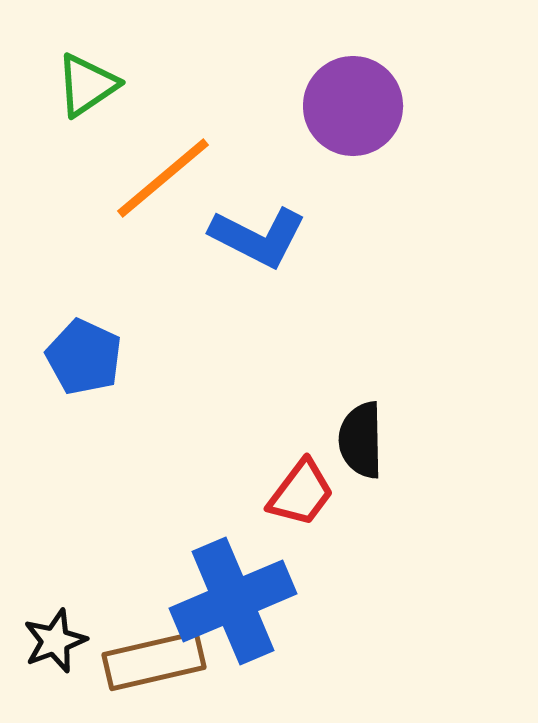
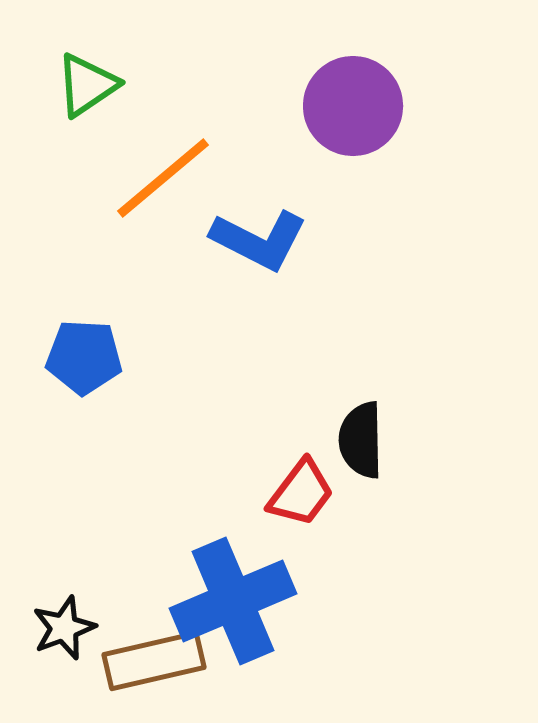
blue L-shape: moved 1 px right, 3 px down
blue pentagon: rotated 22 degrees counterclockwise
black star: moved 9 px right, 13 px up
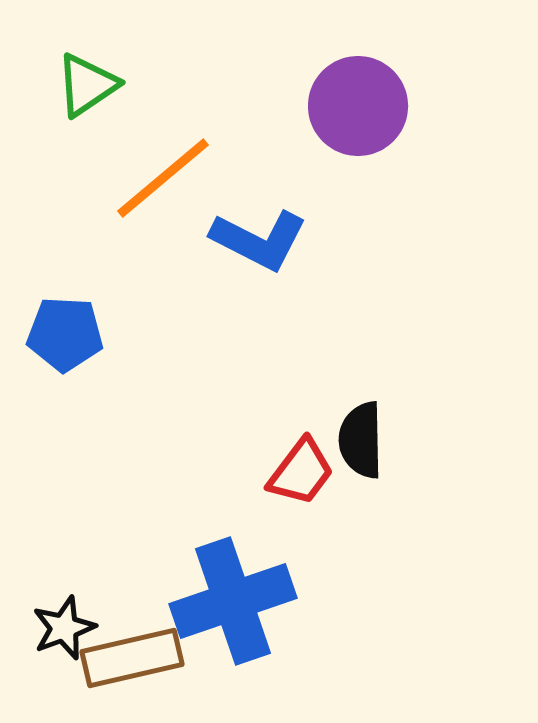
purple circle: moved 5 px right
blue pentagon: moved 19 px left, 23 px up
red trapezoid: moved 21 px up
blue cross: rotated 4 degrees clockwise
brown rectangle: moved 22 px left, 3 px up
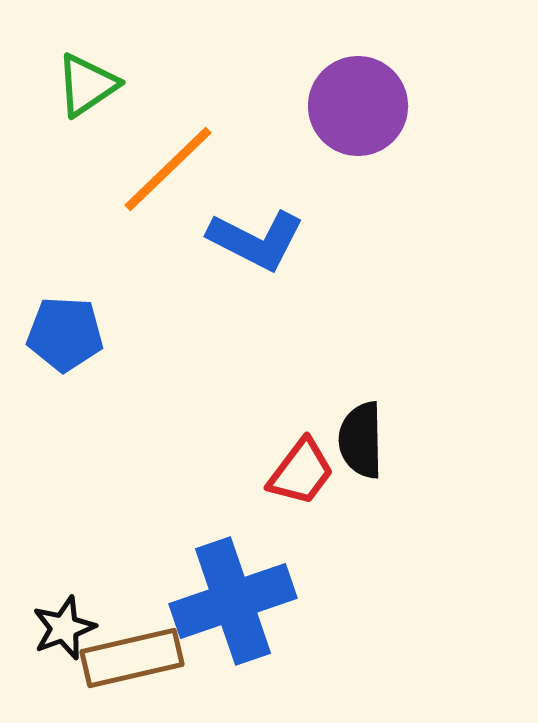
orange line: moved 5 px right, 9 px up; rotated 4 degrees counterclockwise
blue L-shape: moved 3 px left
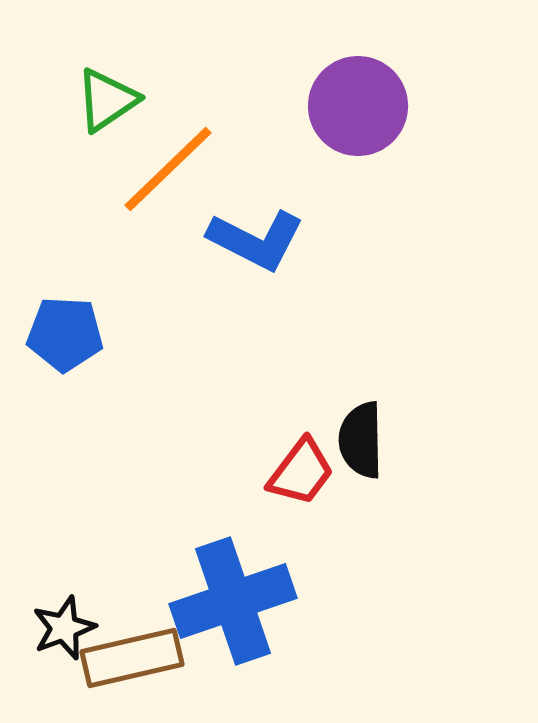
green triangle: moved 20 px right, 15 px down
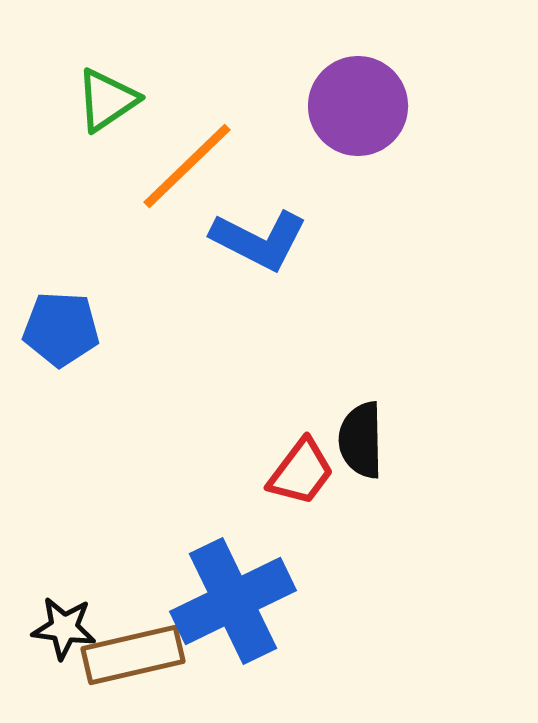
orange line: moved 19 px right, 3 px up
blue L-shape: moved 3 px right
blue pentagon: moved 4 px left, 5 px up
blue cross: rotated 7 degrees counterclockwise
black star: rotated 28 degrees clockwise
brown rectangle: moved 1 px right, 3 px up
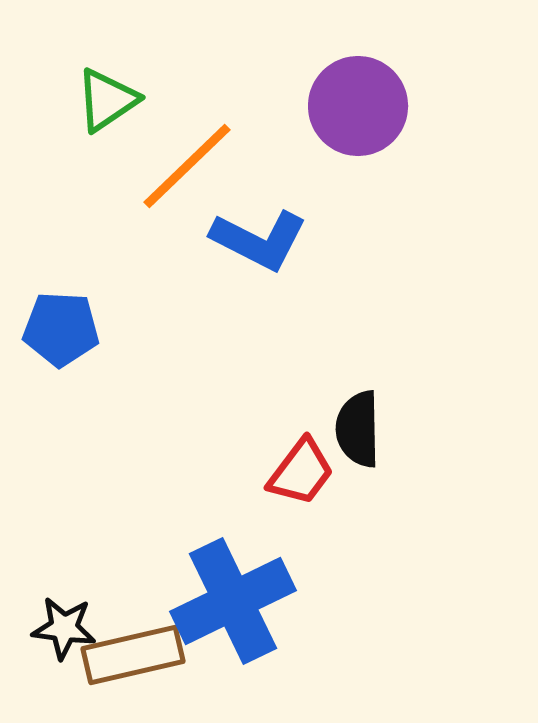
black semicircle: moved 3 px left, 11 px up
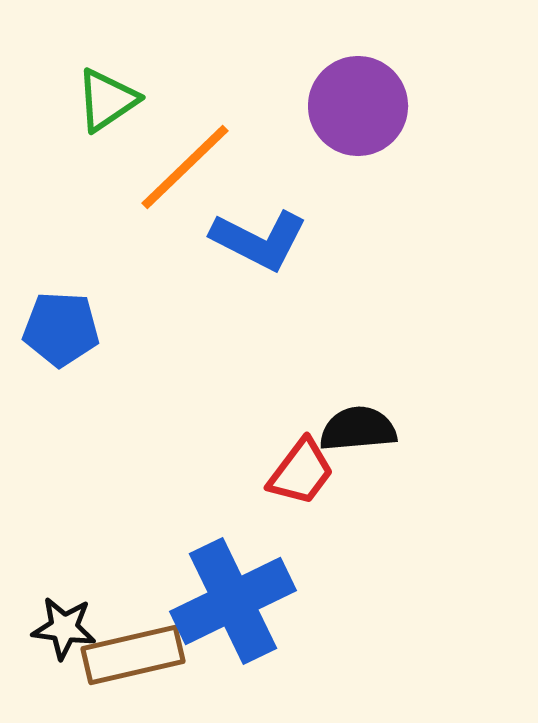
orange line: moved 2 px left, 1 px down
black semicircle: rotated 86 degrees clockwise
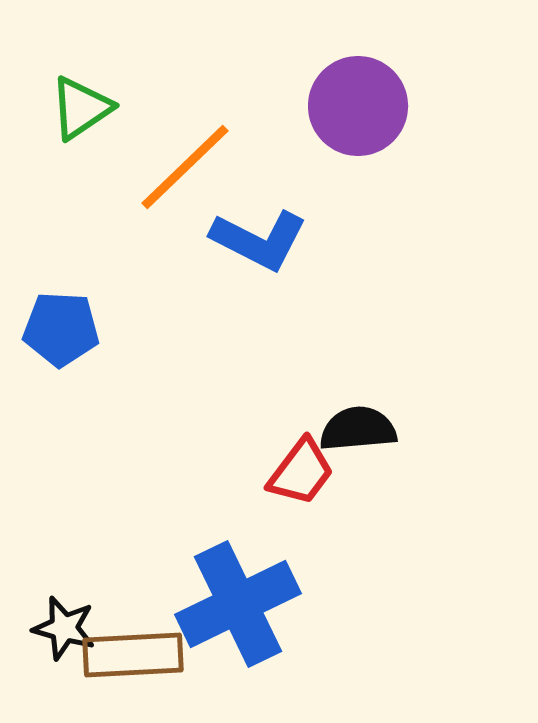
green triangle: moved 26 px left, 8 px down
blue cross: moved 5 px right, 3 px down
black star: rotated 8 degrees clockwise
brown rectangle: rotated 10 degrees clockwise
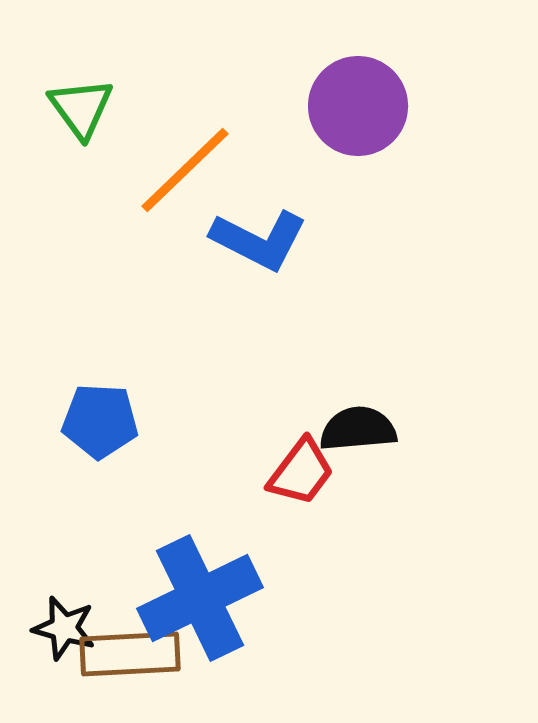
green triangle: rotated 32 degrees counterclockwise
orange line: moved 3 px down
blue pentagon: moved 39 px right, 92 px down
blue cross: moved 38 px left, 6 px up
brown rectangle: moved 3 px left, 1 px up
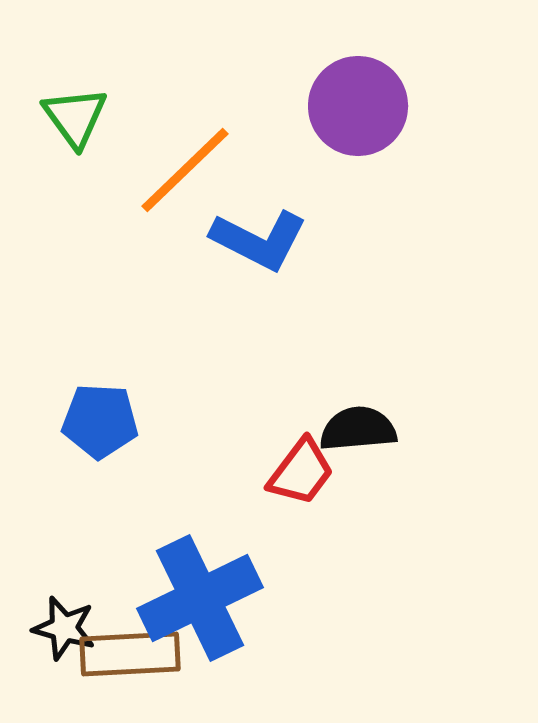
green triangle: moved 6 px left, 9 px down
